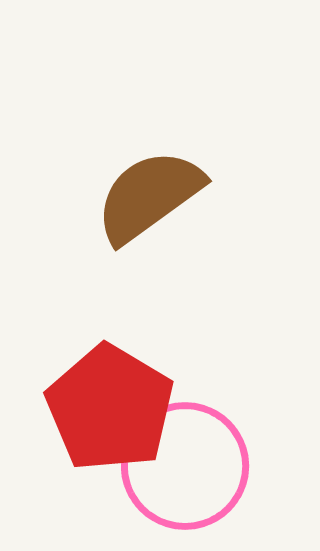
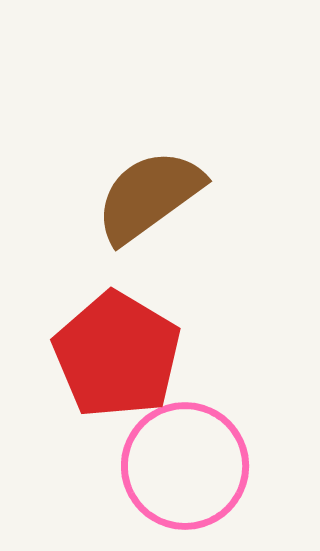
red pentagon: moved 7 px right, 53 px up
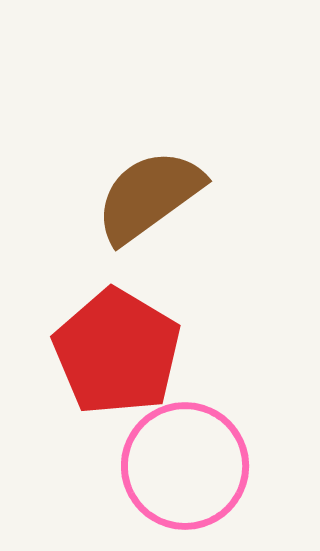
red pentagon: moved 3 px up
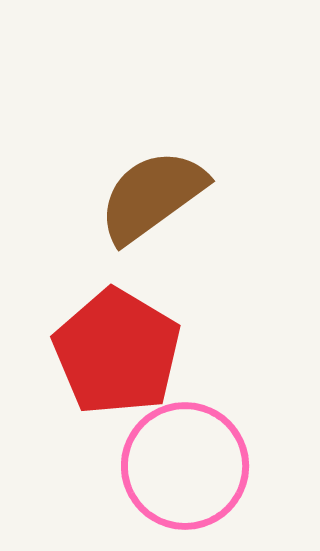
brown semicircle: moved 3 px right
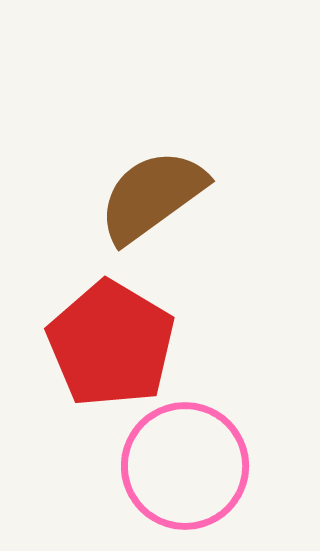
red pentagon: moved 6 px left, 8 px up
